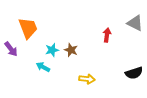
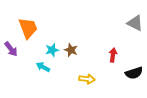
red arrow: moved 6 px right, 20 px down
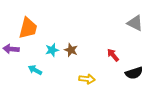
orange trapezoid: rotated 35 degrees clockwise
purple arrow: rotated 133 degrees clockwise
red arrow: rotated 48 degrees counterclockwise
cyan arrow: moved 8 px left, 3 px down
